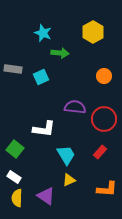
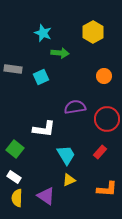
purple semicircle: rotated 15 degrees counterclockwise
red circle: moved 3 px right
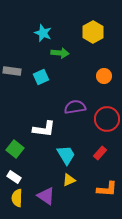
gray rectangle: moved 1 px left, 2 px down
red rectangle: moved 1 px down
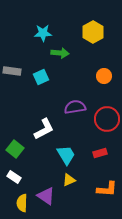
cyan star: rotated 24 degrees counterclockwise
white L-shape: rotated 35 degrees counterclockwise
red rectangle: rotated 32 degrees clockwise
yellow semicircle: moved 5 px right, 5 px down
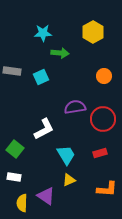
red circle: moved 4 px left
white rectangle: rotated 24 degrees counterclockwise
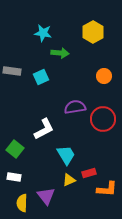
cyan star: rotated 12 degrees clockwise
red rectangle: moved 11 px left, 20 px down
purple triangle: rotated 18 degrees clockwise
